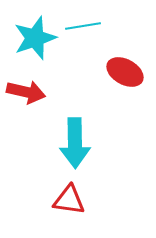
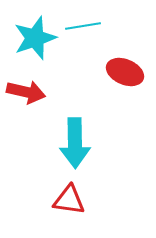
red ellipse: rotated 6 degrees counterclockwise
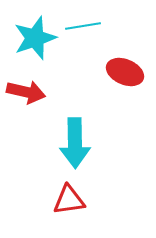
red triangle: rotated 16 degrees counterclockwise
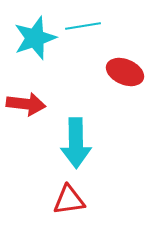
red arrow: moved 12 px down; rotated 6 degrees counterclockwise
cyan arrow: moved 1 px right
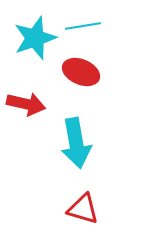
red ellipse: moved 44 px left
red arrow: rotated 6 degrees clockwise
cyan arrow: rotated 9 degrees counterclockwise
red triangle: moved 14 px right, 9 px down; rotated 24 degrees clockwise
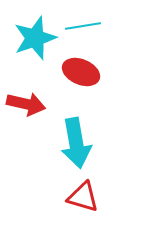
red triangle: moved 12 px up
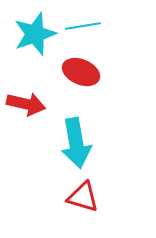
cyan star: moved 4 px up
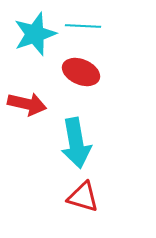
cyan line: rotated 12 degrees clockwise
red arrow: moved 1 px right
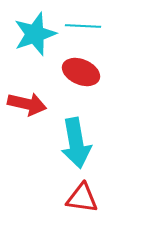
red triangle: moved 1 px left, 1 px down; rotated 8 degrees counterclockwise
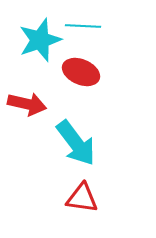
cyan star: moved 5 px right, 6 px down
cyan arrow: rotated 27 degrees counterclockwise
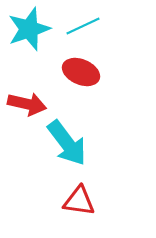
cyan line: rotated 28 degrees counterclockwise
cyan star: moved 11 px left, 11 px up
cyan arrow: moved 9 px left
red triangle: moved 3 px left, 3 px down
